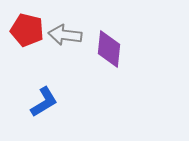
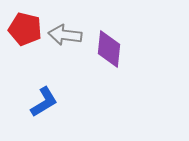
red pentagon: moved 2 px left, 1 px up
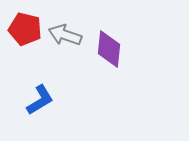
gray arrow: rotated 12 degrees clockwise
blue L-shape: moved 4 px left, 2 px up
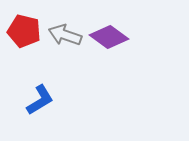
red pentagon: moved 1 px left, 2 px down
purple diamond: moved 12 px up; rotated 60 degrees counterclockwise
